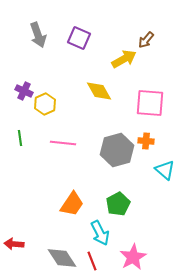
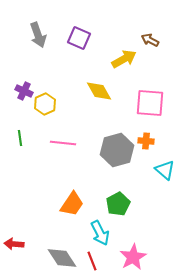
brown arrow: moved 4 px right; rotated 78 degrees clockwise
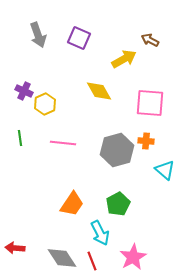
red arrow: moved 1 px right, 4 px down
